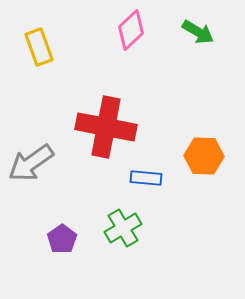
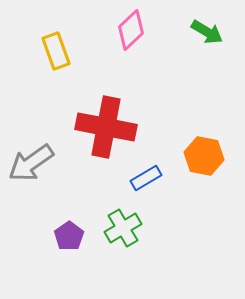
green arrow: moved 9 px right
yellow rectangle: moved 17 px right, 4 px down
orange hexagon: rotated 9 degrees clockwise
blue rectangle: rotated 36 degrees counterclockwise
purple pentagon: moved 7 px right, 3 px up
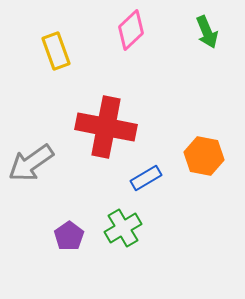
green arrow: rotated 36 degrees clockwise
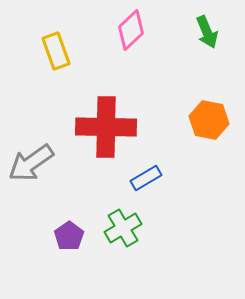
red cross: rotated 10 degrees counterclockwise
orange hexagon: moved 5 px right, 36 px up
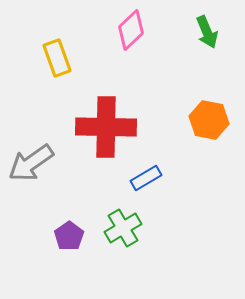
yellow rectangle: moved 1 px right, 7 px down
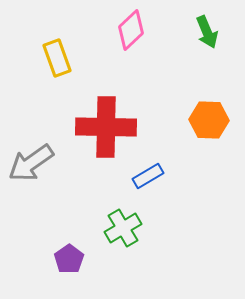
orange hexagon: rotated 9 degrees counterclockwise
blue rectangle: moved 2 px right, 2 px up
purple pentagon: moved 23 px down
